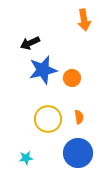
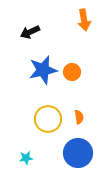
black arrow: moved 11 px up
orange circle: moved 6 px up
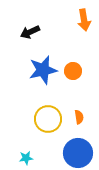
orange circle: moved 1 px right, 1 px up
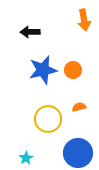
black arrow: rotated 24 degrees clockwise
orange circle: moved 1 px up
orange semicircle: moved 10 px up; rotated 96 degrees counterclockwise
cyan star: rotated 24 degrees counterclockwise
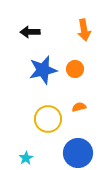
orange arrow: moved 10 px down
orange circle: moved 2 px right, 1 px up
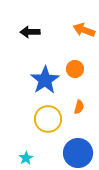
orange arrow: rotated 120 degrees clockwise
blue star: moved 2 px right, 10 px down; rotated 20 degrees counterclockwise
orange semicircle: rotated 120 degrees clockwise
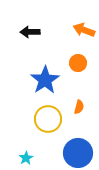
orange circle: moved 3 px right, 6 px up
